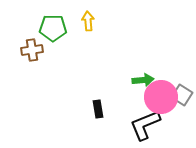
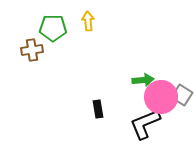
black L-shape: moved 1 px up
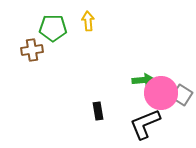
pink circle: moved 4 px up
black rectangle: moved 2 px down
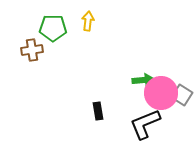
yellow arrow: rotated 12 degrees clockwise
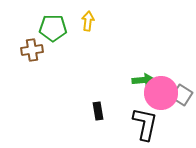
black L-shape: rotated 124 degrees clockwise
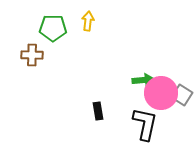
brown cross: moved 5 px down; rotated 10 degrees clockwise
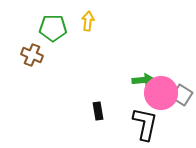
brown cross: rotated 20 degrees clockwise
